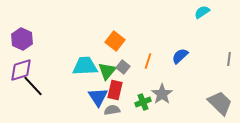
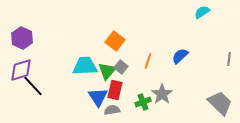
purple hexagon: moved 1 px up
gray square: moved 2 px left
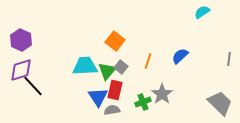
purple hexagon: moved 1 px left, 2 px down
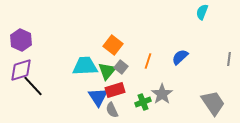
cyan semicircle: rotated 35 degrees counterclockwise
orange square: moved 2 px left, 4 px down
blue semicircle: moved 1 px down
red rectangle: rotated 60 degrees clockwise
gray trapezoid: moved 7 px left; rotated 12 degrees clockwise
gray semicircle: rotated 105 degrees counterclockwise
